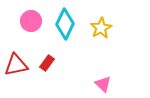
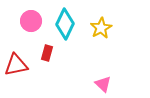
red rectangle: moved 10 px up; rotated 21 degrees counterclockwise
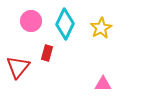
red triangle: moved 2 px right, 2 px down; rotated 40 degrees counterclockwise
pink triangle: rotated 42 degrees counterclockwise
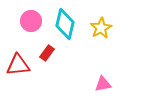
cyan diamond: rotated 12 degrees counterclockwise
red rectangle: rotated 21 degrees clockwise
red triangle: moved 2 px up; rotated 45 degrees clockwise
pink triangle: rotated 12 degrees counterclockwise
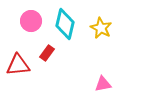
yellow star: rotated 15 degrees counterclockwise
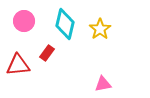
pink circle: moved 7 px left
yellow star: moved 1 px left, 1 px down; rotated 10 degrees clockwise
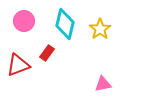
red triangle: rotated 15 degrees counterclockwise
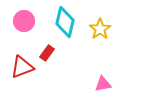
cyan diamond: moved 2 px up
red triangle: moved 4 px right, 2 px down
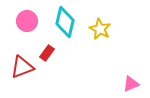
pink circle: moved 3 px right
yellow star: rotated 10 degrees counterclockwise
pink triangle: moved 28 px right; rotated 12 degrees counterclockwise
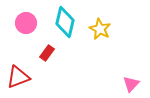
pink circle: moved 1 px left, 2 px down
red triangle: moved 4 px left, 10 px down
pink triangle: rotated 24 degrees counterclockwise
